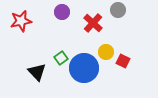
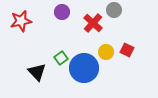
gray circle: moved 4 px left
red square: moved 4 px right, 11 px up
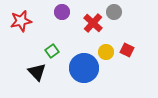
gray circle: moved 2 px down
green square: moved 9 px left, 7 px up
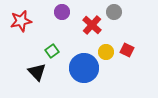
red cross: moved 1 px left, 2 px down
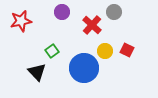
yellow circle: moved 1 px left, 1 px up
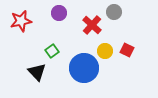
purple circle: moved 3 px left, 1 px down
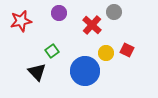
yellow circle: moved 1 px right, 2 px down
blue circle: moved 1 px right, 3 px down
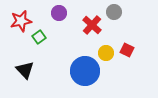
green square: moved 13 px left, 14 px up
black triangle: moved 12 px left, 2 px up
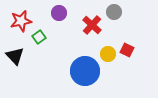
yellow circle: moved 2 px right, 1 px down
black triangle: moved 10 px left, 14 px up
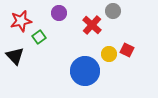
gray circle: moved 1 px left, 1 px up
yellow circle: moved 1 px right
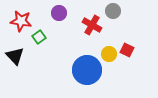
red star: rotated 20 degrees clockwise
red cross: rotated 12 degrees counterclockwise
blue circle: moved 2 px right, 1 px up
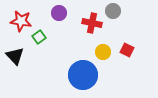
red cross: moved 2 px up; rotated 18 degrees counterclockwise
yellow circle: moved 6 px left, 2 px up
blue circle: moved 4 px left, 5 px down
